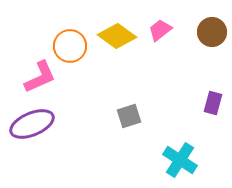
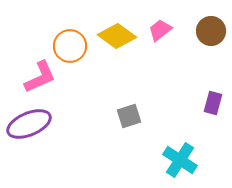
brown circle: moved 1 px left, 1 px up
purple ellipse: moved 3 px left
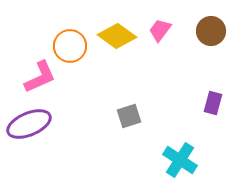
pink trapezoid: rotated 15 degrees counterclockwise
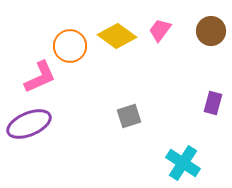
cyan cross: moved 3 px right, 3 px down
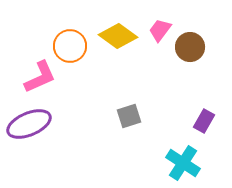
brown circle: moved 21 px left, 16 px down
yellow diamond: moved 1 px right
purple rectangle: moved 9 px left, 18 px down; rotated 15 degrees clockwise
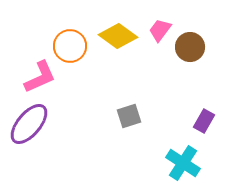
purple ellipse: rotated 27 degrees counterclockwise
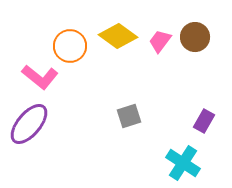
pink trapezoid: moved 11 px down
brown circle: moved 5 px right, 10 px up
pink L-shape: rotated 63 degrees clockwise
